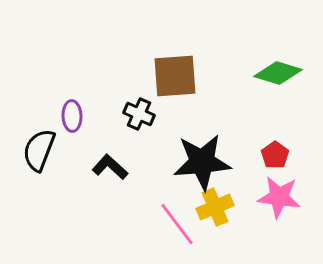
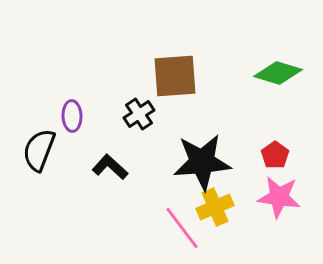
black cross: rotated 32 degrees clockwise
pink line: moved 5 px right, 4 px down
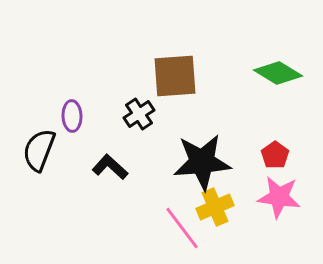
green diamond: rotated 15 degrees clockwise
